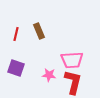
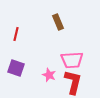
brown rectangle: moved 19 px right, 9 px up
pink star: rotated 16 degrees clockwise
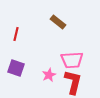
brown rectangle: rotated 28 degrees counterclockwise
pink star: rotated 24 degrees clockwise
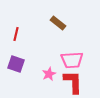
brown rectangle: moved 1 px down
purple square: moved 4 px up
pink star: moved 1 px up
red L-shape: rotated 15 degrees counterclockwise
